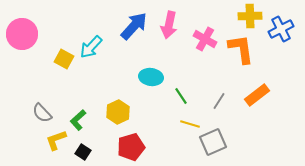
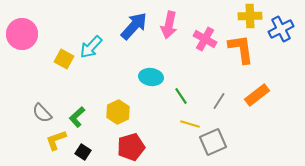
green L-shape: moved 1 px left, 3 px up
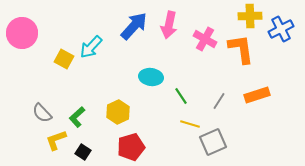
pink circle: moved 1 px up
orange rectangle: rotated 20 degrees clockwise
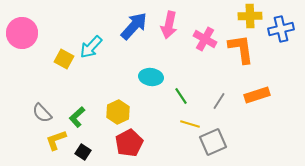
blue cross: rotated 15 degrees clockwise
red pentagon: moved 2 px left, 4 px up; rotated 12 degrees counterclockwise
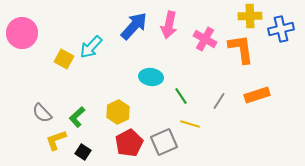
gray square: moved 49 px left
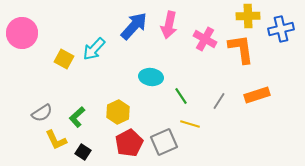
yellow cross: moved 2 px left
cyan arrow: moved 3 px right, 2 px down
gray semicircle: rotated 80 degrees counterclockwise
yellow L-shape: rotated 95 degrees counterclockwise
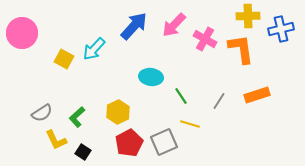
pink arrow: moved 5 px right; rotated 32 degrees clockwise
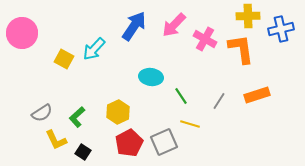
blue arrow: rotated 8 degrees counterclockwise
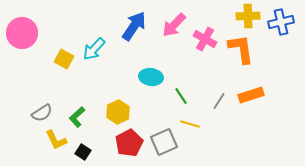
blue cross: moved 7 px up
orange rectangle: moved 6 px left
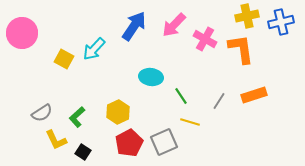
yellow cross: moved 1 px left; rotated 10 degrees counterclockwise
orange rectangle: moved 3 px right
yellow line: moved 2 px up
